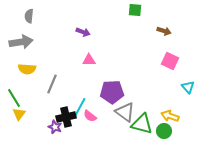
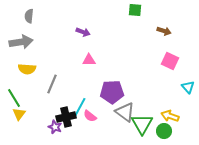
green triangle: rotated 45 degrees clockwise
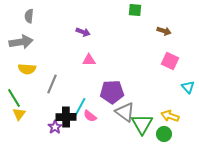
black cross: rotated 12 degrees clockwise
purple star: rotated 16 degrees clockwise
green circle: moved 3 px down
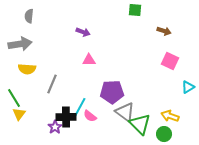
gray arrow: moved 1 px left, 2 px down
cyan triangle: rotated 40 degrees clockwise
green triangle: moved 2 px left; rotated 15 degrees counterclockwise
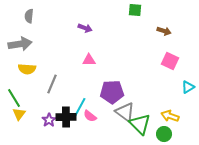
purple arrow: moved 2 px right, 4 px up
purple star: moved 6 px left, 7 px up
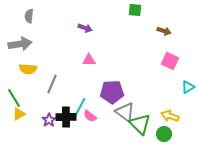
yellow semicircle: moved 1 px right
yellow triangle: rotated 24 degrees clockwise
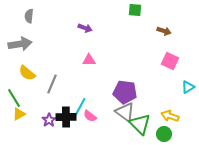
yellow semicircle: moved 1 px left, 4 px down; rotated 36 degrees clockwise
purple pentagon: moved 13 px right; rotated 10 degrees clockwise
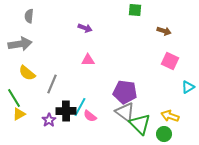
pink triangle: moved 1 px left
black cross: moved 6 px up
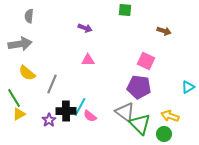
green square: moved 10 px left
pink square: moved 24 px left
purple pentagon: moved 14 px right, 5 px up
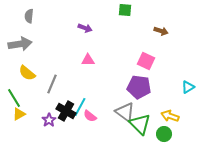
brown arrow: moved 3 px left
black cross: rotated 30 degrees clockwise
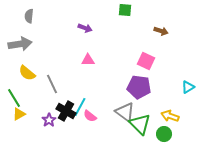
gray line: rotated 48 degrees counterclockwise
